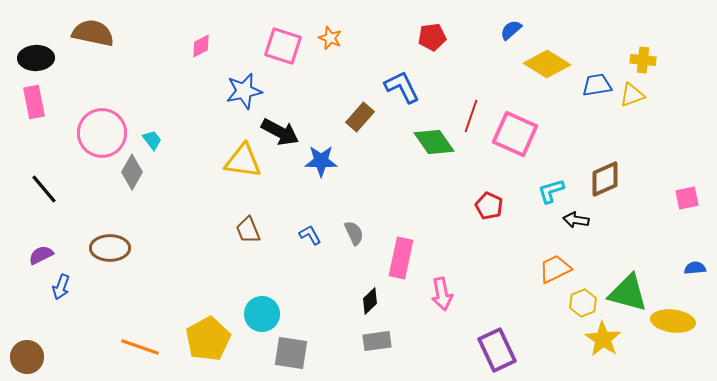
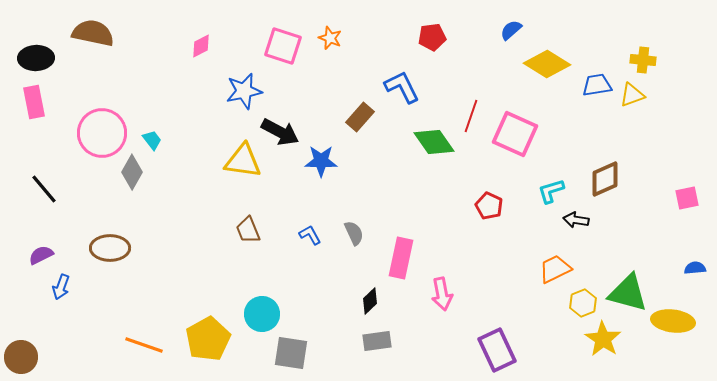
orange line at (140, 347): moved 4 px right, 2 px up
brown circle at (27, 357): moved 6 px left
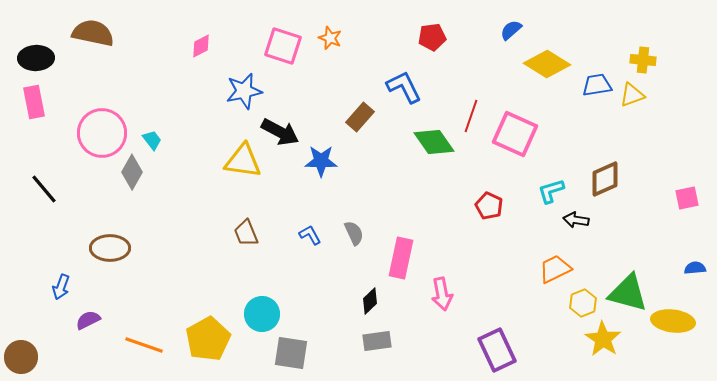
blue L-shape at (402, 87): moved 2 px right
brown trapezoid at (248, 230): moved 2 px left, 3 px down
purple semicircle at (41, 255): moved 47 px right, 65 px down
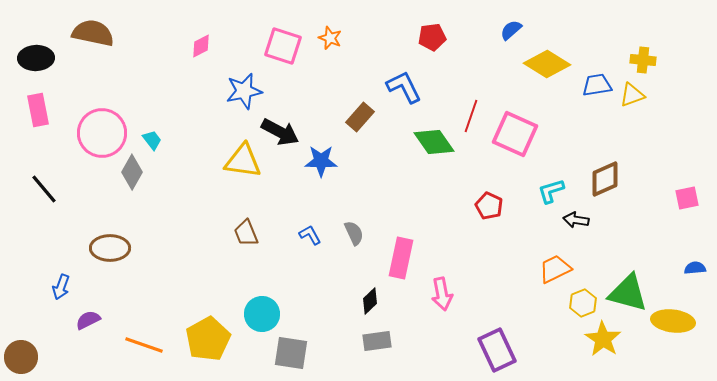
pink rectangle at (34, 102): moved 4 px right, 8 px down
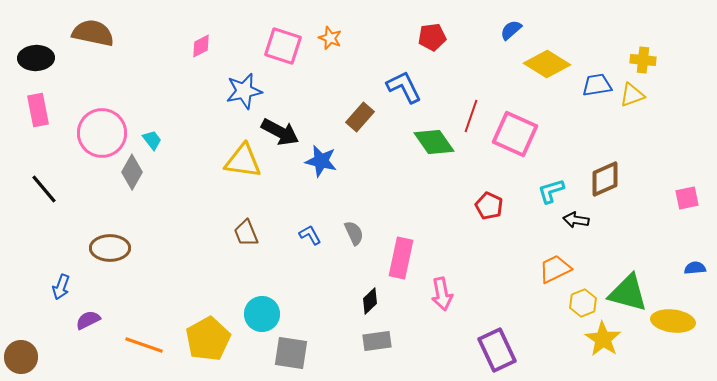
blue star at (321, 161): rotated 12 degrees clockwise
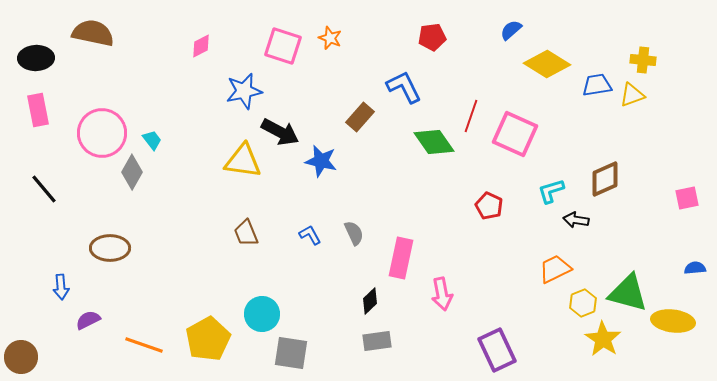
blue arrow at (61, 287): rotated 25 degrees counterclockwise
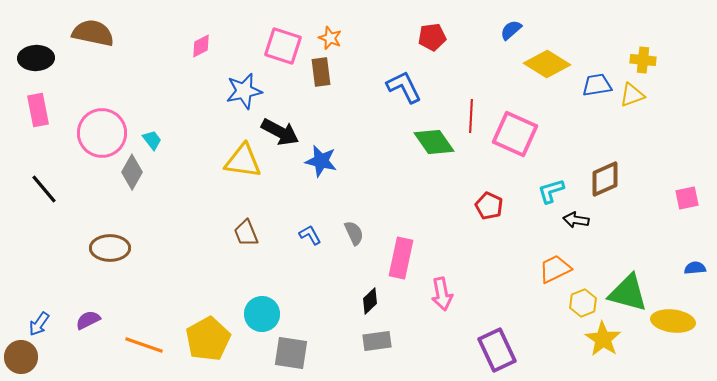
red line at (471, 116): rotated 16 degrees counterclockwise
brown rectangle at (360, 117): moved 39 px left, 45 px up; rotated 48 degrees counterclockwise
blue arrow at (61, 287): moved 22 px left, 37 px down; rotated 40 degrees clockwise
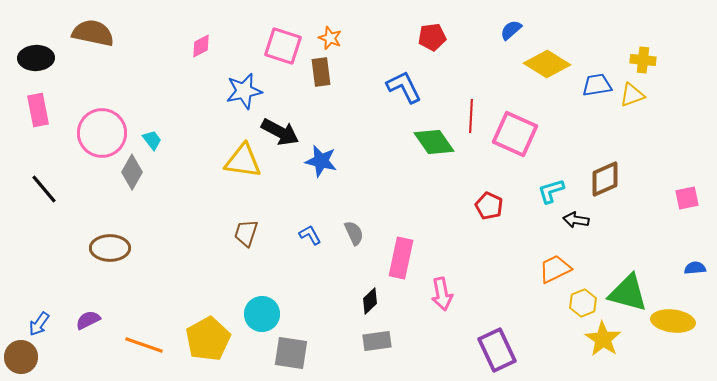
brown trapezoid at (246, 233): rotated 40 degrees clockwise
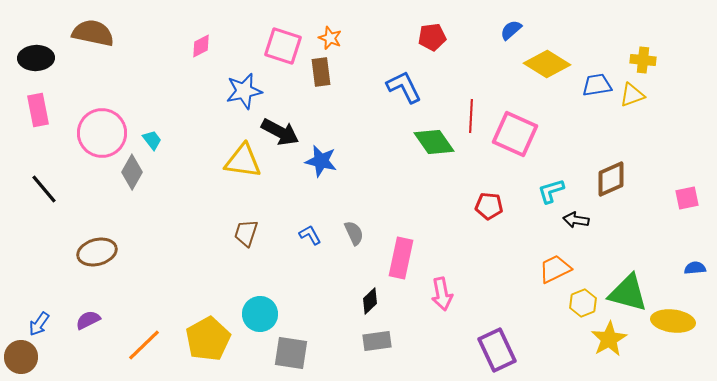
brown diamond at (605, 179): moved 6 px right
red pentagon at (489, 206): rotated 20 degrees counterclockwise
brown ellipse at (110, 248): moved 13 px left, 4 px down; rotated 15 degrees counterclockwise
cyan circle at (262, 314): moved 2 px left
yellow star at (603, 339): moved 6 px right; rotated 9 degrees clockwise
orange line at (144, 345): rotated 63 degrees counterclockwise
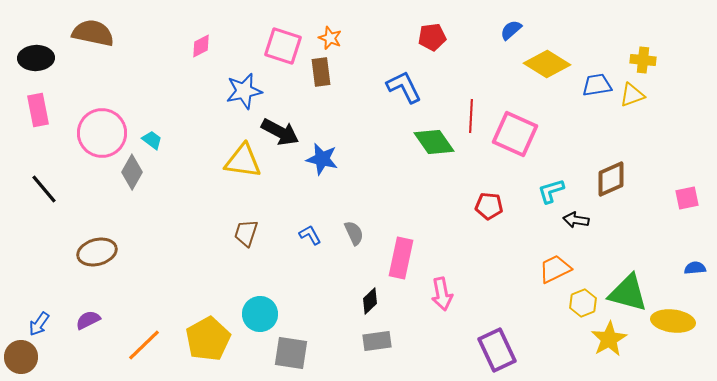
cyan trapezoid at (152, 140): rotated 15 degrees counterclockwise
blue star at (321, 161): moved 1 px right, 2 px up
